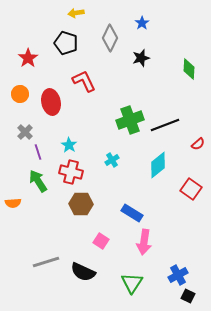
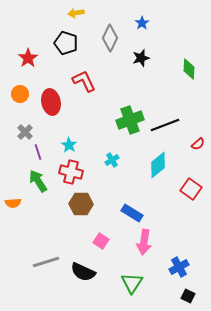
blue cross: moved 1 px right, 8 px up
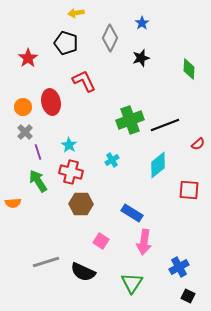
orange circle: moved 3 px right, 13 px down
red square: moved 2 px left, 1 px down; rotated 30 degrees counterclockwise
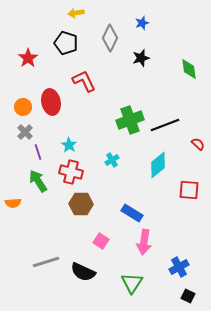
blue star: rotated 16 degrees clockwise
green diamond: rotated 10 degrees counterclockwise
red semicircle: rotated 96 degrees counterclockwise
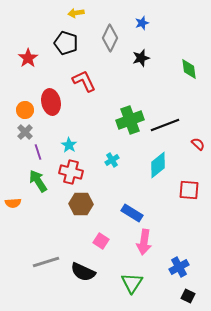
orange circle: moved 2 px right, 3 px down
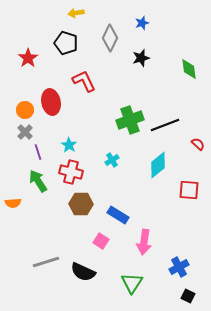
blue rectangle: moved 14 px left, 2 px down
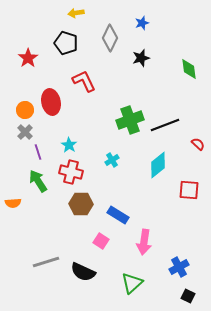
green triangle: rotated 15 degrees clockwise
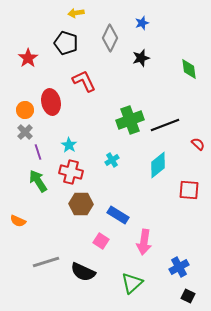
orange semicircle: moved 5 px right, 18 px down; rotated 28 degrees clockwise
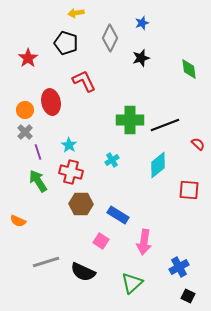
green cross: rotated 20 degrees clockwise
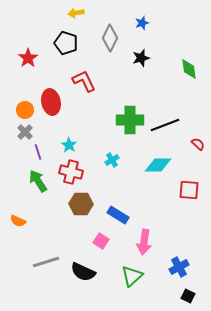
cyan diamond: rotated 40 degrees clockwise
green triangle: moved 7 px up
